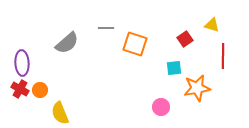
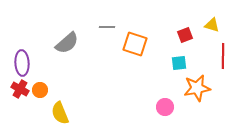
gray line: moved 1 px right, 1 px up
red square: moved 4 px up; rotated 14 degrees clockwise
cyan square: moved 5 px right, 5 px up
pink circle: moved 4 px right
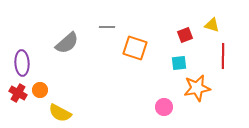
orange square: moved 4 px down
red cross: moved 2 px left, 4 px down
pink circle: moved 1 px left
yellow semicircle: rotated 40 degrees counterclockwise
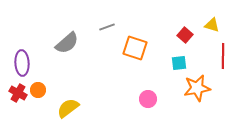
gray line: rotated 21 degrees counterclockwise
red square: rotated 28 degrees counterclockwise
orange circle: moved 2 px left
pink circle: moved 16 px left, 8 px up
yellow semicircle: moved 8 px right, 5 px up; rotated 115 degrees clockwise
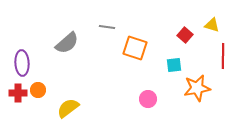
gray line: rotated 28 degrees clockwise
cyan square: moved 5 px left, 2 px down
red cross: rotated 30 degrees counterclockwise
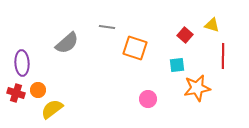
cyan square: moved 3 px right
red cross: moved 2 px left; rotated 18 degrees clockwise
yellow semicircle: moved 16 px left, 1 px down
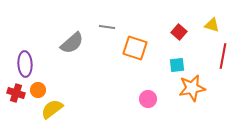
red square: moved 6 px left, 3 px up
gray semicircle: moved 5 px right
red line: rotated 10 degrees clockwise
purple ellipse: moved 3 px right, 1 px down
orange star: moved 5 px left
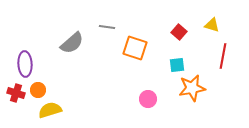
yellow semicircle: moved 2 px left, 1 px down; rotated 20 degrees clockwise
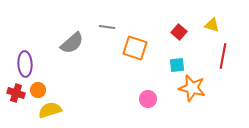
orange star: rotated 24 degrees clockwise
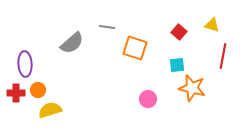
red cross: rotated 18 degrees counterclockwise
